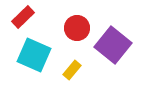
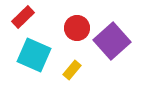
purple square: moved 1 px left, 4 px up; rotated 9 degrees clockwise
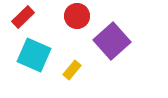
red circle: moved 12 px up
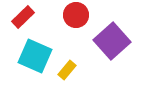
red circle: moved 1 px left, 1 px up
cyan square: moved 1 px right, 1 px down
yellow rectangle: moved 5 px left
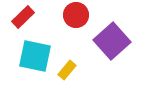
cyan square: rotated 12 degrees counterclockwise
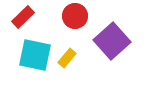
red circle: moved 1 px left, 1 px down
cyan square: moved 1 px up
yellow rectangle: moved 12 px up
